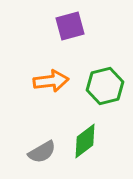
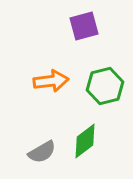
purple square: moved 14 px right
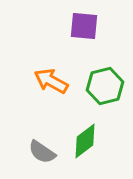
purple square: rotated 20 degrees clockwise
orange arrow: rotated 144 degrees counterclockwise
gray semicircle: rotated 64 degrees clockwise
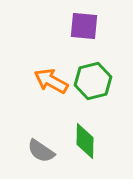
green hexagon: moved 12 px left, 5 px up
green diamond: rotated 51 degrees counterclockwise
gray semicircle: moved 1 px left, 1 px up
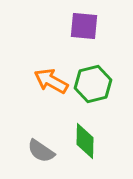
green hexagon: moved 3 px down
